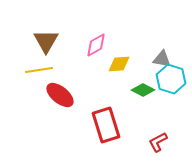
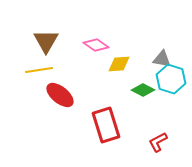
pink diamond: rotated 65 degrees clockwise
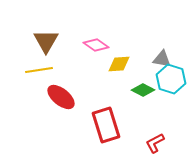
red ellipse: moved 1 px right, 2 px down
red L-shape: moved 3 px left, 1 px down
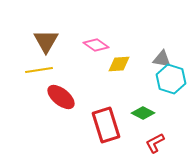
green diamond: moved 23 px down
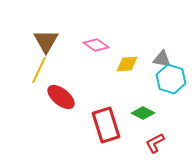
yellow diamond: moved 8 px right
yellow line: rotated 56 degrees counterclockwise
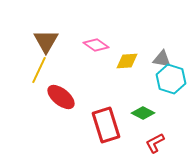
yellow diamond: moved 3 px up
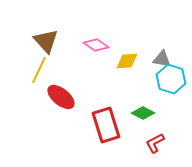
brown triangle: rotated 12 degrees counterclockwise
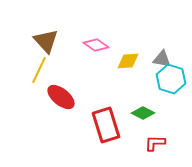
yellow diamond: moved 1 px right
red L-shape: rotated 30 degrees clockwise
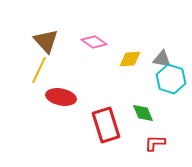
pink diamond: moved 2 px left, 3 px up
yellow diamond: moved 2 px right, 2 px up
red ellipse: rotated 28 degrees counterclockwise
green diamond: rotated 40 degrees clockwise
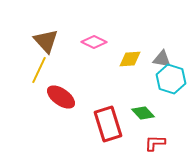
pink diamond: rotated 10 degrees counterclockwise
red ellipse: rotated 24 degrees clockwise
green diamond: rotated 20 degrees counterclockwise
red rectangle: moved 2 px right, 1 px up
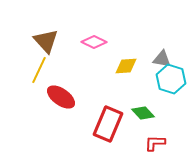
yellow diamond: moved 4 px left, 7 px down
red rectangle: rotated 40 degrees clockwise
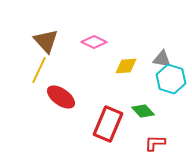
green diamond: moved 2 px up
